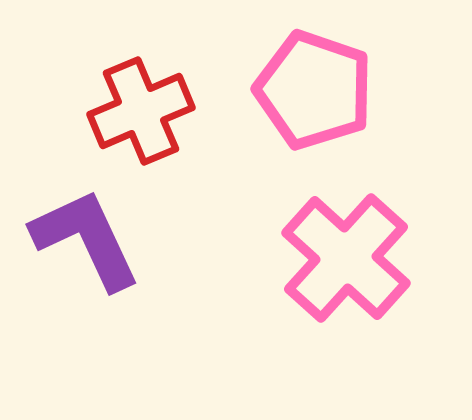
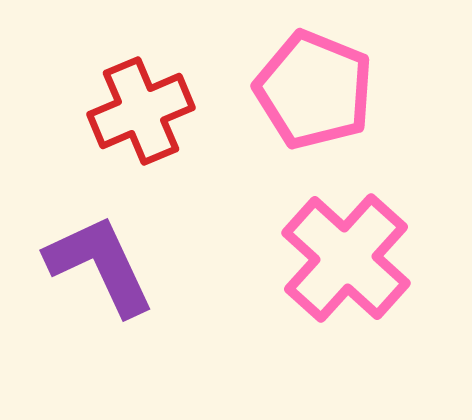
pink pentagon: rotated 3 degrees clockwise
purple L-shape: moved 14 px right, 26 px down
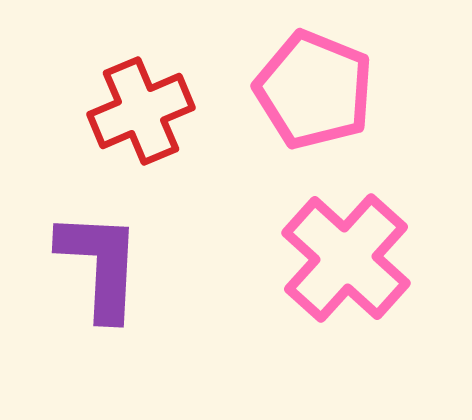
purple L-shape: rotated 28 degrees clockwise
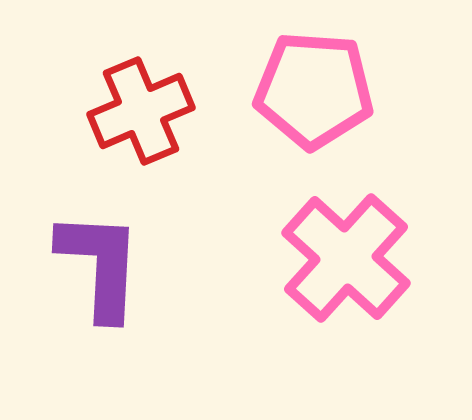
pink pentagon: rotated 18 degrees counterclockwise
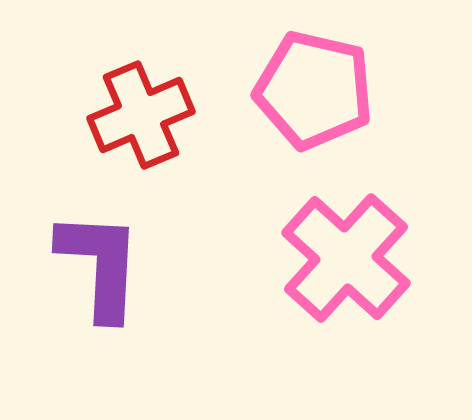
pink pentagon: rotated 9 degrees clockwise
red cross: moved 4 px down
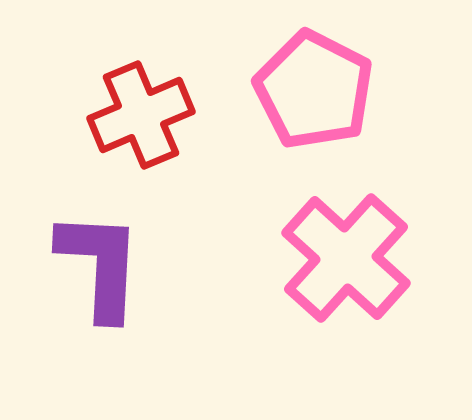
pink pentagon: rotated 14 degrees clockwise
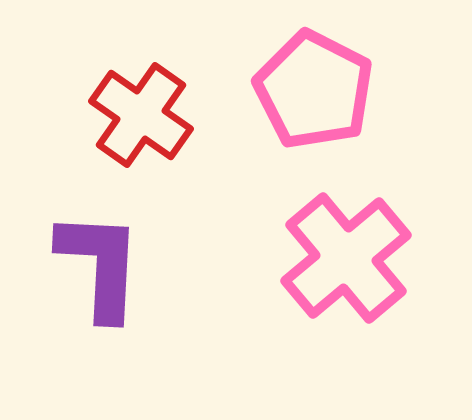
red cross: rotated 32 degrees counterclockwise
pink cross: rotated 8 degrees clockwise
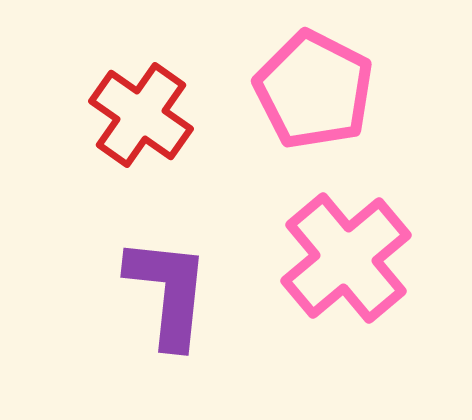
purple L-shape: moved 68 px right, 27 px down; rotated 3 degrees clockwise
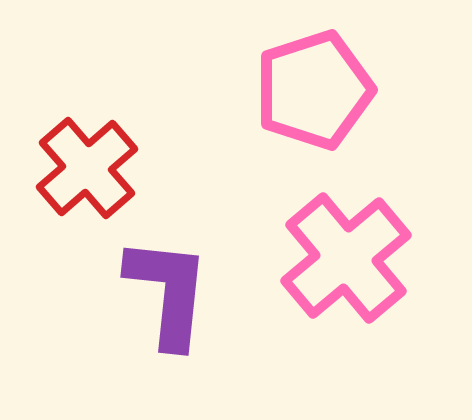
pink pentagon: rotated 27 degrees clockwise
red cross: moved 54 px left, 53 px down; rotated 14 degrees clockwise
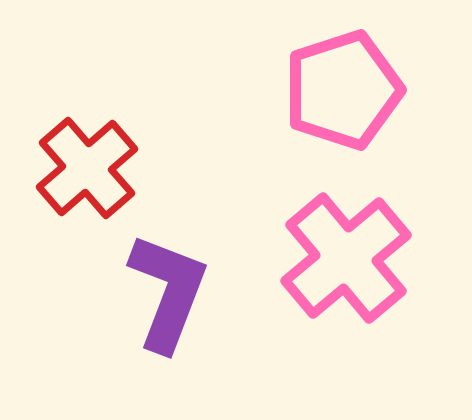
pink pentagon: moved 29 px right
purple L-shape: rotated 15 degrees clockwise
